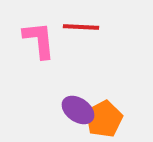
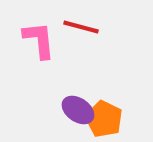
red line: rotated 12 degrees clockwise
orange pentagon: rotated 18 degrees counterclockwise
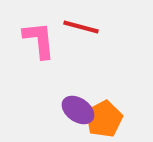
orange pentagon: rotated 18 degrees clockwise
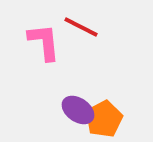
red line: rotated 12 degrees clockwise
pink L-shape: moved 5 px right, 2 px down
